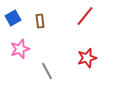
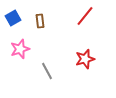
red star: moved 2 px left, 1 px down
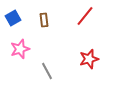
brown rectangle: moved 4 px right, 1 px up
red star: moved 4 px right
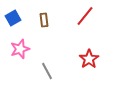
red star: rotated 18 degrees counterclockwise
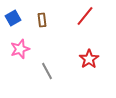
brown rectangle: moved 2 px left
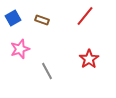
brown rectangle: rotated 64 degrees counterclockwise
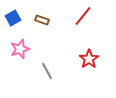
red line: moved 2 px left
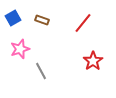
red line: moved 7 px down
red star: moved 4 px right, 2 px down
gray line: moved 6 px left
